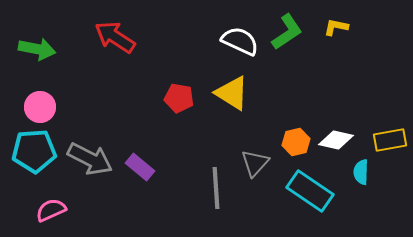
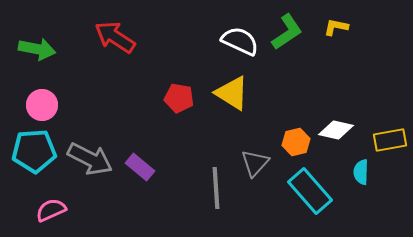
pink circle: moved 2 px right, 2 px up
white diamond: moved 10 px up
cyan rectangle: rotated 15 degrees clockwise
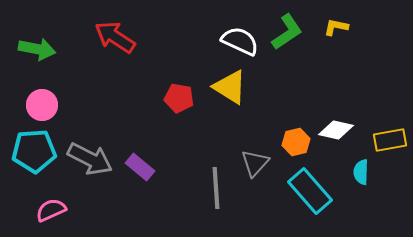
yellow triangle: moved 2 px left, 6 px up
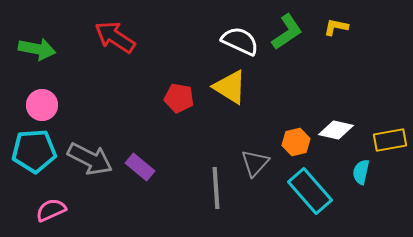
cyan semicircle: rotated 10 degrees clockwise
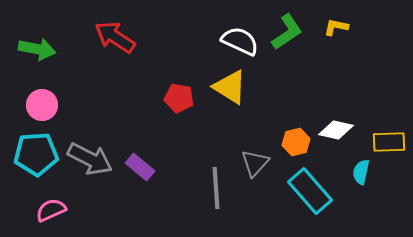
yellow rectangle: moved 1 px left, 2 px down; rotated 8 degrees clockwise
cyan pentagon: moved 2 px right, 3 px down
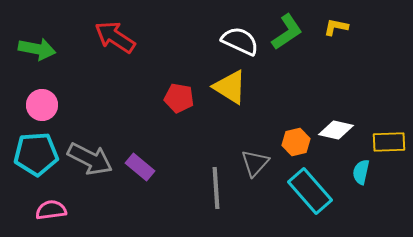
pink semicircle: rotated 16 degrees clockwise
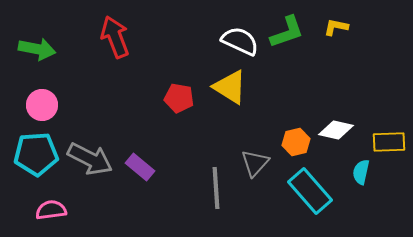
green L-shape: rotated 15 degrees clockwise
red arrow: rotated 36 degrees clockwise
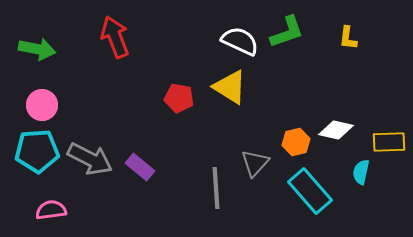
yellow L-shape: moved 12 px right, 11 px down; rotated 95 degrees counterclockwise
cyan pentagon: moved 1 px right, 3 px up
